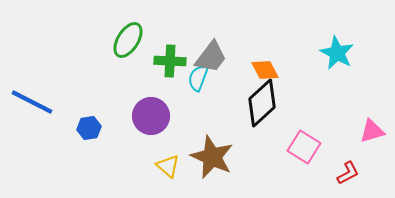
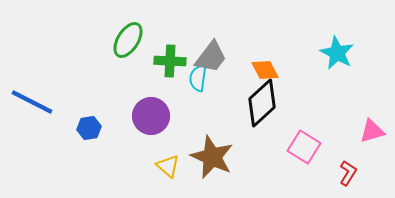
cyan semicircle: rotated 12 degrees counterclockwise
red L-shape: rotated 30 degrees counterclockwise
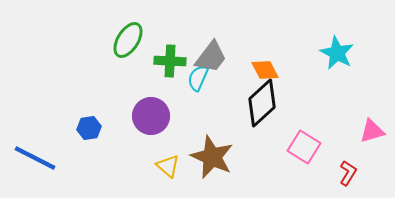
cyan semicircle: rotated 16 degrees clockwise
blue line: moved 3 px right, 56 px down
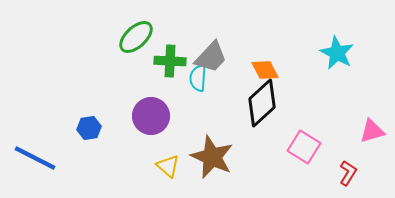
green ellipse: moved 8 px right, 3 px up; rotated 15 degrees clockwise
gray trapezoid: rotated 6 degrees clockwise
cyan semicircle: rotated 20 degrees counterclockwise
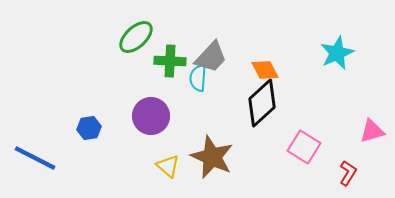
cyan star: rotated 20 degrees clockwise
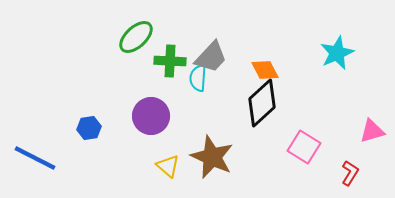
red L-shape: moved 2 px right
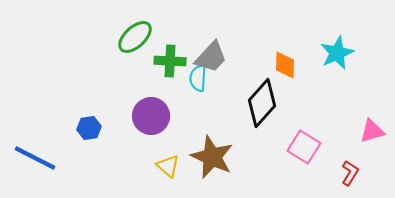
green ellipse: moved 1 px left
orange diamond: moved 20 px right, 5 px up; rotated 28 degrees clockwise
black diamond: rotated 6 degrees counterclockwise
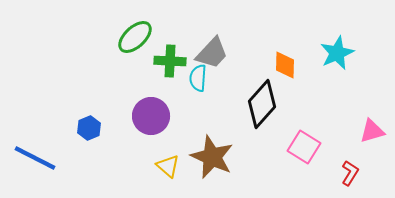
gray trapezoid: moved 1 px right, 4 px up
black diamond: moved 1 px down
blue hexagon: rotated 15 degrees counterclockwise
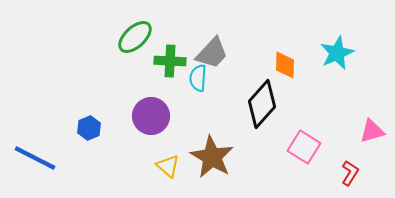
brown star: rotated 6 degrees clockwise
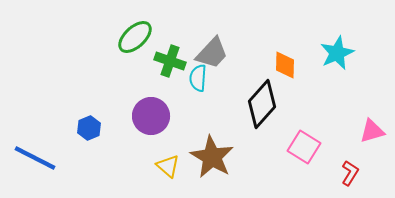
green cross: rotated 16 degrees clockwise
